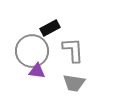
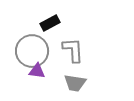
black rectangle: moved 5 px up
gray trapezoid: moved 1 px right
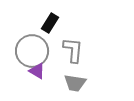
black rectangle: rotated 30 degrees counterclockwise
gray L-shape: rotated 8 degrees clockwise
purple triangle: rotated 24 degrees clockwise
